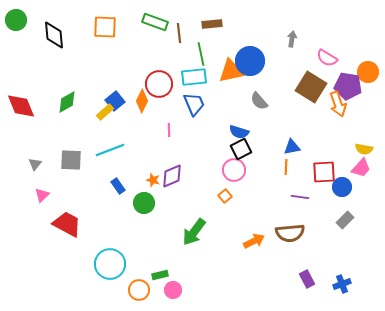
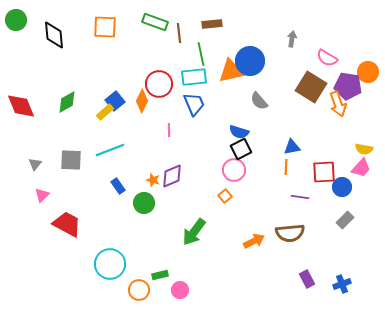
pink circle at (173, 290): moved 7 px right
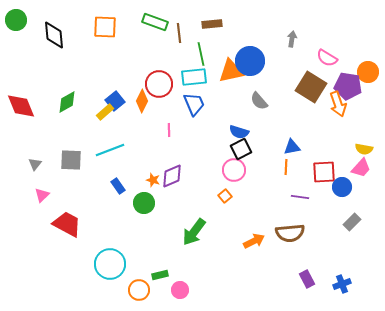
gray rectangle at (345, 220): moved 7 px right, 2 px down
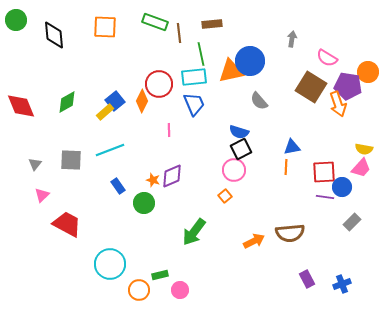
purple line at (300, 197): moved 25 px right
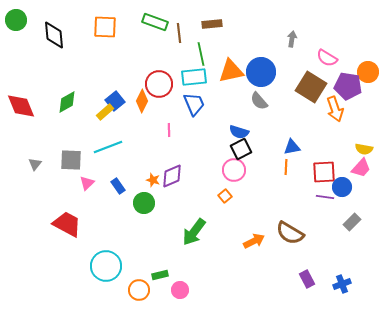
blue circle at (250, 61): moved 11 px right, 11 px down
orange arrow at (338, 104): moved 3 px left, 5 px down
cyan line at (110, 150): moved 2 px left, 3 px up
pink triangle at (42, 195): moved 45 px right, 12 px up
brown semicircle at (290, 233): rotated 36 degrees clockwise
cyan circle at (110, 264): moved 4 px left, 2 px down
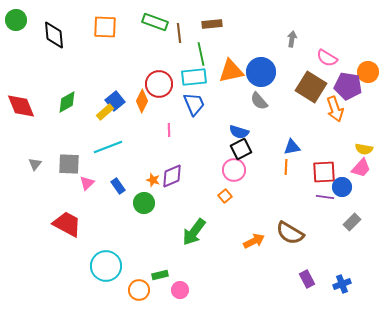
gray square at (71, 160): moved 2 px left, 4 px down
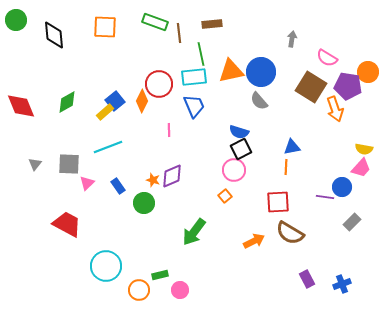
blue trapezoid at (194, 104): moved 2 px down
red square at (324, 172): moved 46 px left, 30 px down
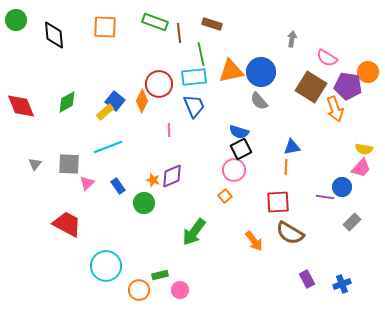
brown rectangle at (212, 24): rotated 24 degrees clockwise
blue square at (115, 101): rotated 12 degrees counterclockwise
orange arrow at (254, 241): rotated 80 degrees clockwise
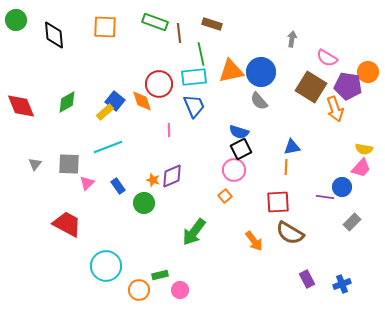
orange diamond at (142, 101): rotated 45 degrees counterclockwise
